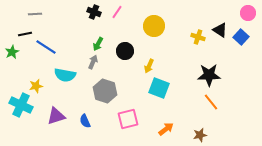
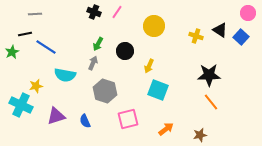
yellow cross: moved 2 px left, 1 px up
gray arrow: moved 1 px down
cyan square: moved 1 px left, 2 px down
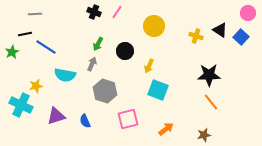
gray arrow: moved 1 px left, 1 px down
brown star: moved 4 px right
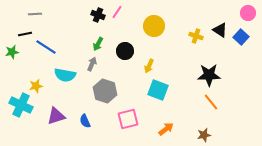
black cross: moved 4 px right, 3 px down
green star: rotated 16 degrees clockwise
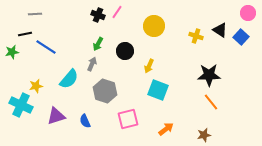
cyan semicircle: moved 4 px right, 4 px down; rotated 60 degrees counterclockwise
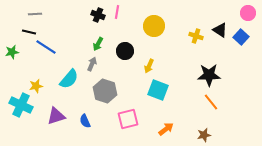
pink line: rotated 24 degrees counterclockwise
black line: moved 4 px right, 2 px up; rotated 24 degrees clockwise
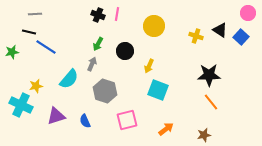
pink line: moved 2 px down
pink square: moved 1 px left, 1 px down
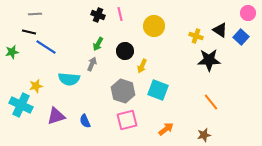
pink line: moved 3 px right; rotated 24 degrees counterclockwise
yellow arrow: moved 7 px left
black star: moved 15 px up
cyan semicircle: rotated 55 degrees clockwise
gray hexagon: moved 18 px right
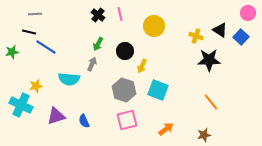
black cross: rotated 16 degrees clockwise
gray hexagon: moved 1 px right, 1 px up
blue semicircle: moved 1 px left
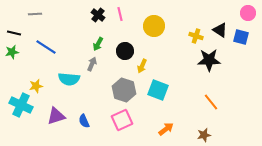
black line: moved 15 px left, 1 px down
blue square: rotated 28 degrees counterclockwise
pink square: moved 5 px left; rotated 10 degrees counterclockwise
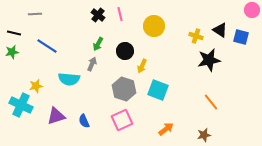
pink circle: moved 4 px right, 3 px up
blue line: moved 1 px right, 1 px up
black star: rotated 10 degrees counterclockwise
gray hexagon: moved 1 px up
